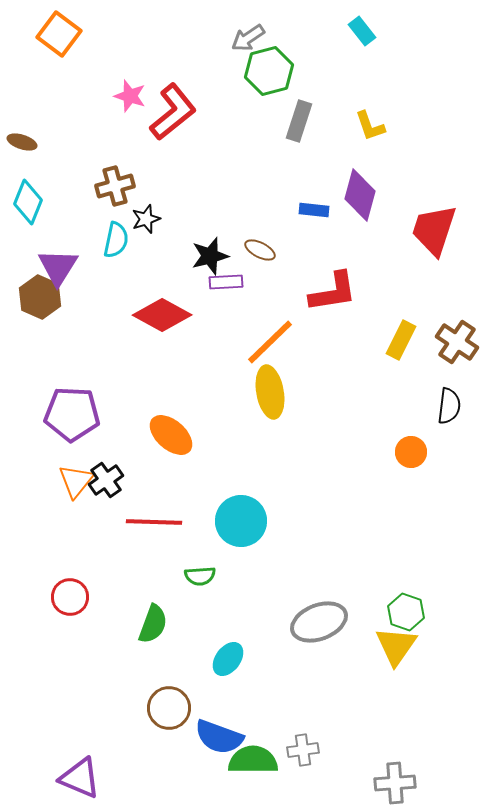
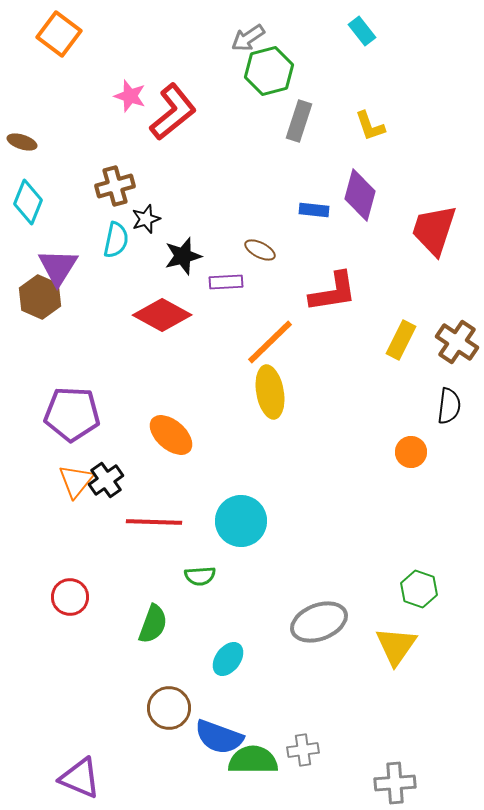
black star at (210, 256): moved 27 px left
green hexagon at (406, 612): moved 13 px right, 23 px up
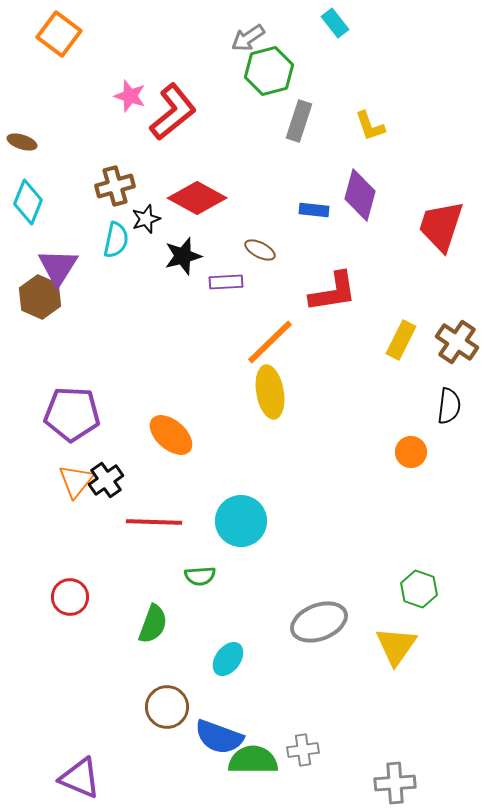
cyan rectangle at (362, 31): moved 27 px left, 8 px up
red trapezoid at (434, 230): moved 7 px right, 4 px up
red diamond at (162, 315): moved 35 px right, 117 px up
brown circle at (169, 708): moved 2 px left, 1 px up
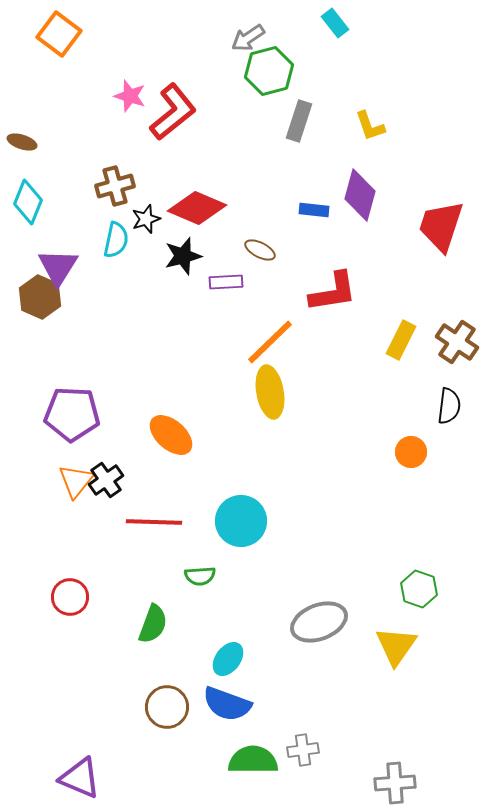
red diamond at (197, 198): moved 10 px down; rotated 6 degrees counterclockwise
blue semicircle at (219, 737): moved 8 px right, 33 px up
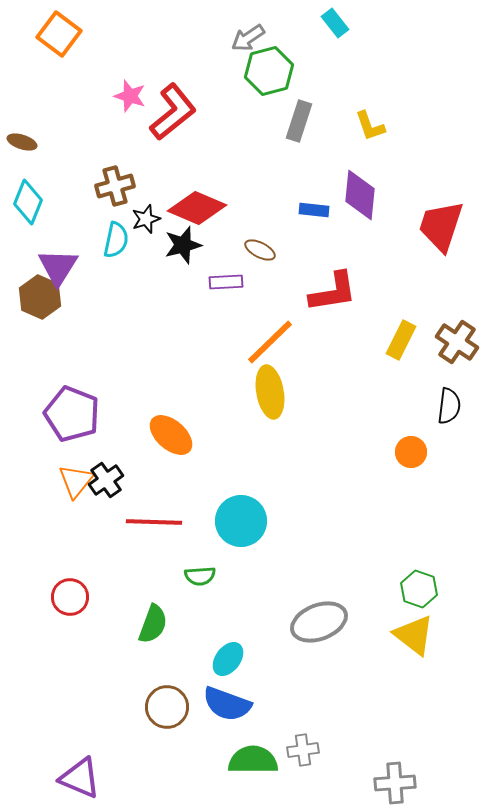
purple diamond at (360, 195): rotated 9 degrees counterclockwise
black star at (183, 256): moved 11 px up
purple pentagon at (72, 414): rotated 18 degrees clockwise
yellow triangle at (396, 646): moved 18 px right, 11 px up; rotated 27 degrees counterclockwise
